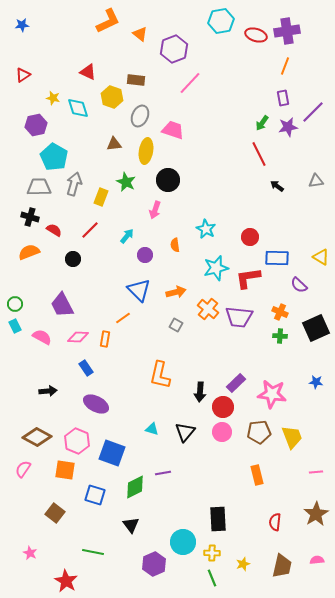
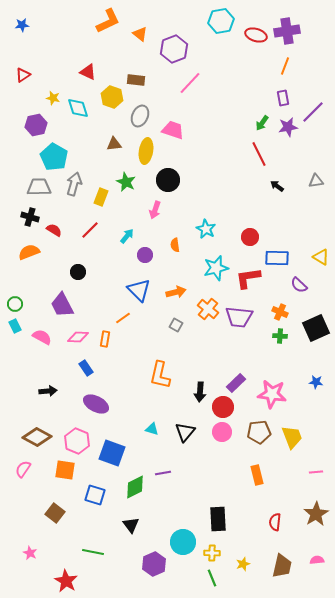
black circle at (73, 259): moved 5 px right, 13 px down
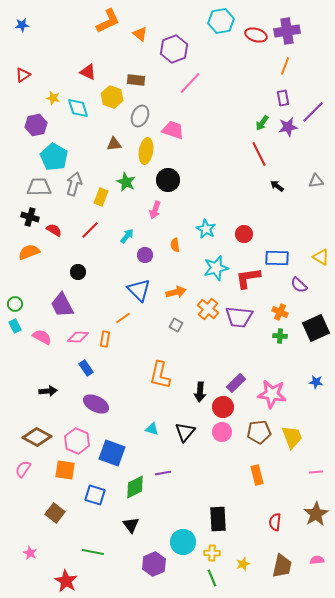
red circle at (250, 237): moved 6 px left, 3 px up
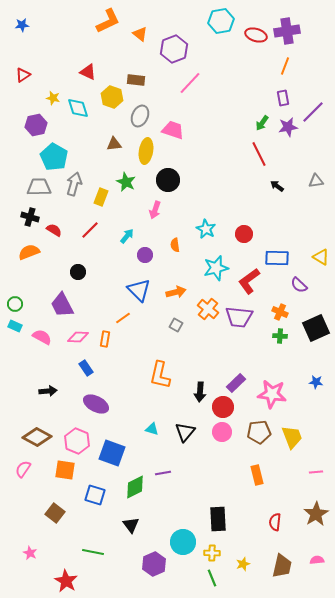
red L-shape at (248, 278): moved 1 px right, 3 px down; rotated 28 degrees counterclockwise
cyan rectangle at (15, 326): rotated 40 degrees counterclockwise
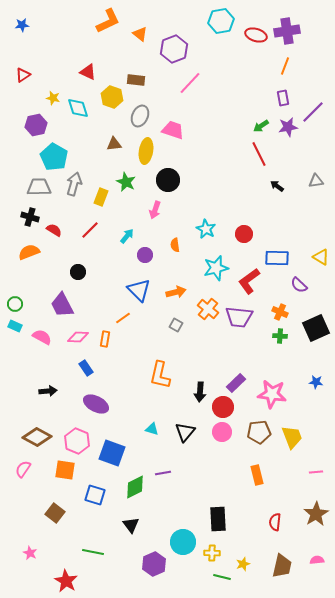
green arrow at (262, 123): moved 1 px left, 3 px down; rotated 21 degrees clockwise
green line at (212, 578): moved 10 px right, 1 px up; rotated 54 degrees counterclockwise
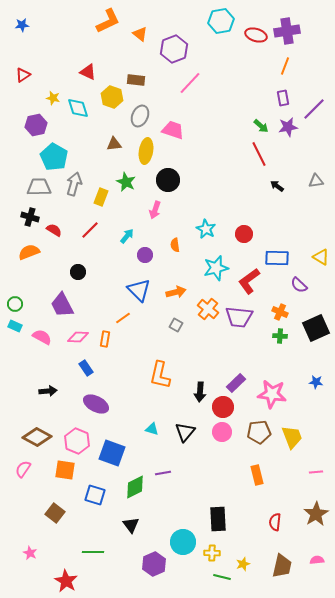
purple line at (313, 112): moved 1 px right, 3 px up
green arrow at (261, 126): rotated 105 degrees counterclockwise
green line at (93, 552): rotated 10 degrees counterclockwise
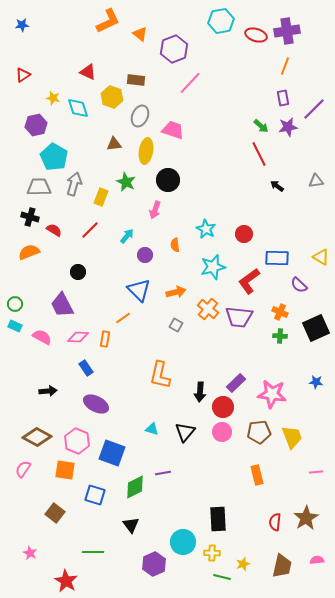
cyan star at (216, 268): moved 3 px left, 1 px up
brown star at (316, 514): moved 10 px left, 4 px down
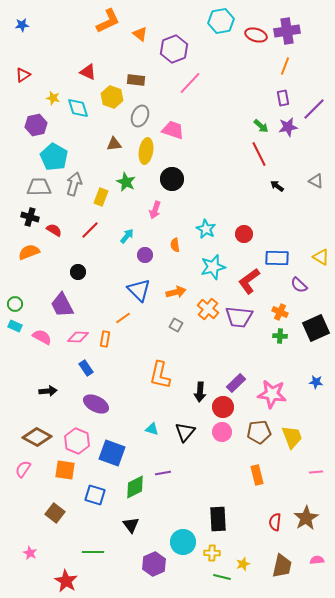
black circle at (168, 180): moved 4 px right, 1 px up
gray triangle at (316, 181): rotated 35 degrees clockwise
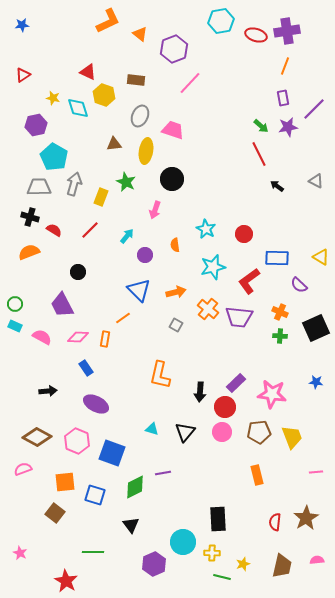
yellow hexagon at (112, 97): moved 8 px left, 2 px up
red circle at (223, 407): moved 2 px right
pink semicircle at (23, 469): rotated 36 degrees clockwise
orange square at (65, 470): moved 12 px down; rotated 15 degrees counterclockwise
pink star at (30, 553): moved 10 px left
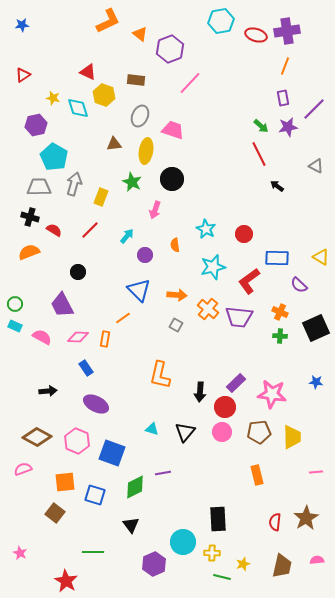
purple hexagon at (174, 49): moved 4 px left
gray triangle at (316, 181): moved 15 px up
green star at (126, 182): moved 6 px right
orange arrow at (176, 292): moved 1 px right, 3 px down; rotated 18 degrees clockwise
yellow trapezoid at (292, 437): rotated 20 degrees clockwise
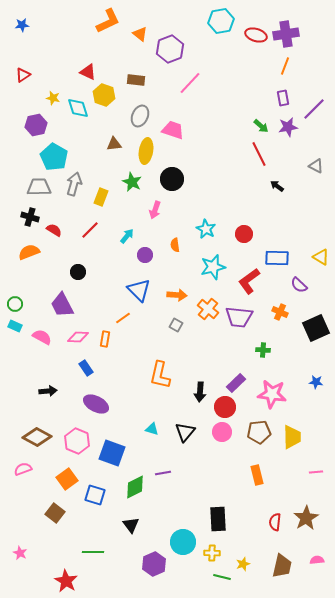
purple cross at (287, 31): moved 1 px left, 3 px down
green cross at (280, 336): moved 17 px left, 14 px down
orange square at (65, 482): moved 2 px right, 3 px up; rotated 30 degrees counterclockwise
